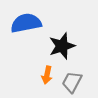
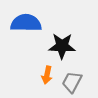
blue semicircle: rotated 12 degrees clockwise
black star: rotated 20 degrees clockwise
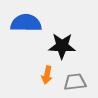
gray trapezoid: moved 3 px right; rotated 55 degrees clockwise
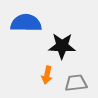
gray trapezoid: moved 1 px right, 1 px down
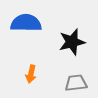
black star: moved 10 px right, 4 px up; rotated 16 degrees counterclockwise
orange arrow: moved 16 px left, 1 px up
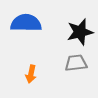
black star: moved 8 px right, 10 px up
gray trapezoid: moved 20 px up
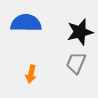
gray trapezoid: rotated 60 degrees counterclockwise
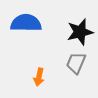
orange arrow: moved 8 px right, 3 px down
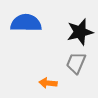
orange arrow: moved 9 px right, 6 px down; rotated 84 degrees clockwise
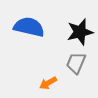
blue semicircle: moved 3 px right, 4 px down; rotated 12 degrees clockwise
orange arrow: rotated 36 degrees counterclockwise
